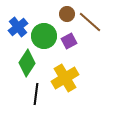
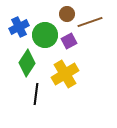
brown line: rotated 60 degrees counterclockwise
blue cross: moved 1 px right; rotated 12 degrees clockwise
green circle: moved 1 px right, 1 px up
yellow cross: moved 4 px up
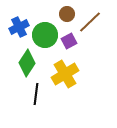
brown line: rotated 25 degrees counterclockwise
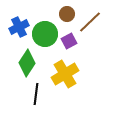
green circle: moved 1 px up
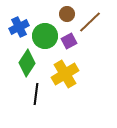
green circle: moved 2 px down
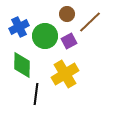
green diamond: moved 5 px left, 2 px down; rotated 32 degrees counterclockwise
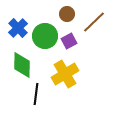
brown line: moved 4 px right
blue cross: moved 1 px left, 1 px down; rotated 18 degrees counterclockwise
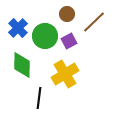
black line: moved 3 px right, 4 px down
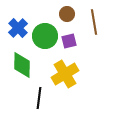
brown line: rotated 55 degrees counterclockwise
purple square: rotated 14 degrees clockwise
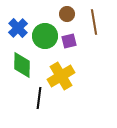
yellow cross: moved 4 px left, 2 px down
